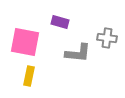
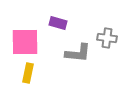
purple rectangle: moved 2 px left, 1 px down
pink square: rotated 12 degrees counterclockwise
yellow rectangle: moved 1 px left, 3 px up
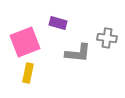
pink square: rotated 20 degrees counterclockwise
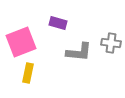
gray cross: moved 4 px right, 5 px down
pink square: moved 4 px left
gray L-shape: moved 1 px right, 1 px up
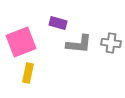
gray L-shape: moved 8 px up
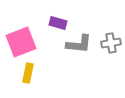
gray cross: rotated 18 degrees counterclockwise
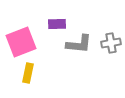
purple rectangle: moved 1 px left, 1 px down; rotated 18 degrees counterclockwise
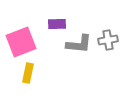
gray cross: moved 3 px left, 3 px up
